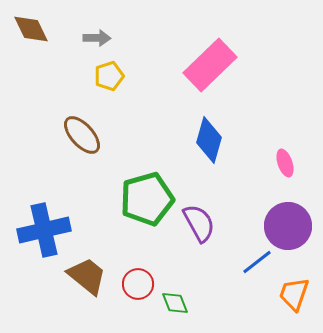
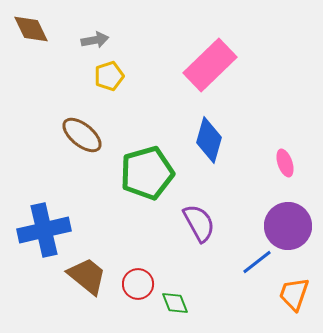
gray arrow: moved 2 px left, 2 px down; rotated 12 degrees counterclockwise
brown ellipse: rotated 9 degrees counterclockwise
green pentagon: moved 26 px up
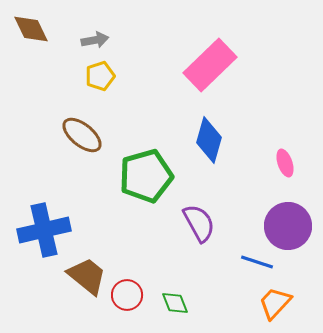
yellow pentagon: moved 9 px left
green pentagon: moved 1 px left, 3 px down
blue line: rotated 56 degrees clockwise
red circle: moved 11 px left, 11 px down
orange trapezoid: moved 19 px left, 9 px down; rotated 24 degrees clockwise
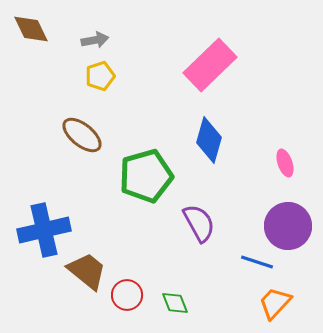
brown trapezoid: moved 5 px up
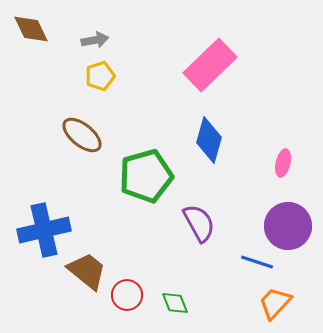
pink ellipse: moved 2 px left; rotated 32 degrees clockwise
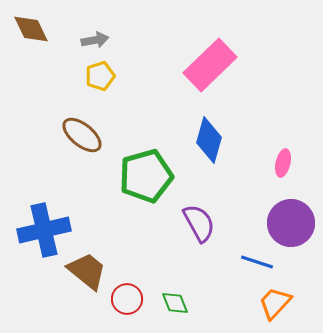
purple circle: moved 3 px right, 3 px up
red circle: moved 4 px down
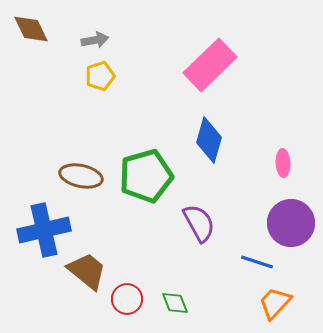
brown ellipse: moved 1 px left, 41 px down; rotated 27 degrees counterclockwise
pink ellipse: rotated 16 degrees counterclockwise
